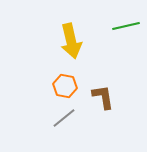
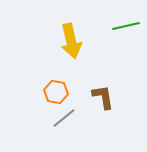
orange hexagon: moved 9 px left, 6 px down
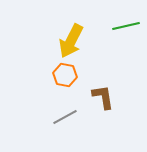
yellow arrow: rotated 40 degrees clockwise
orange hexagon: moved 9 px right, 17 px up
gray line: moved 1 px right, 1 px up; rotated 10 degrees clockwise
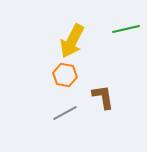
green line: moved 3 px down
yellow arrow: moved 1 px right
gray line: moved 4 px up
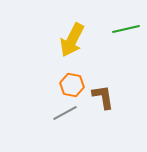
yellow arrow: moved 1 px up
orange hexagon: moved 7 px right, 10 px down
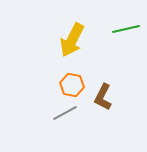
brown L-shape: rotated 144 degrees counterclockwise
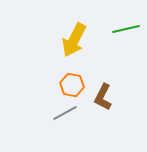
yellow arrow: moved 2 px right
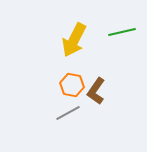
green line: moved 4 px left, 3 px down
brown L-shape: moved 7 px left, 6 px up; rotated 8 degrees clockwise
gray line: moved 3 px right
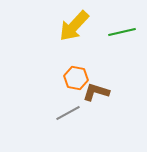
yellow arrow: moved 14 px up; rotated 16 degrees clockwise
orange hexagon: moved 4 px right, 7 px up
brown L-shape: moved 1 px down; rotated 72 degrees clockwise
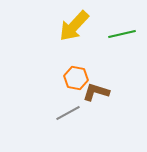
green line: moved 2 px down
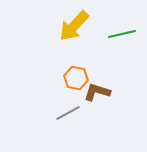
brown L-shape: moved 1 px right
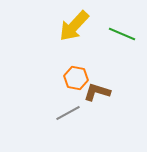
green line: rotated 36 degrees clockwise
